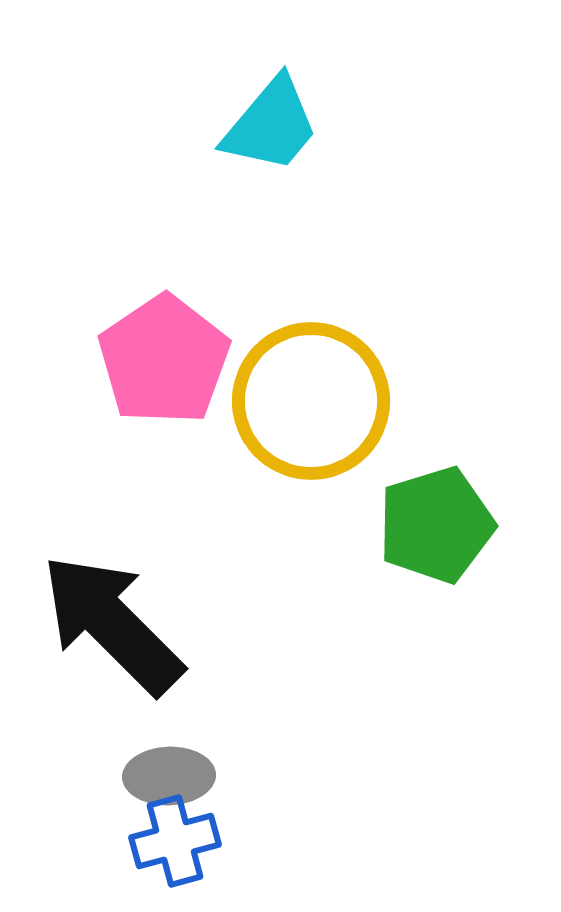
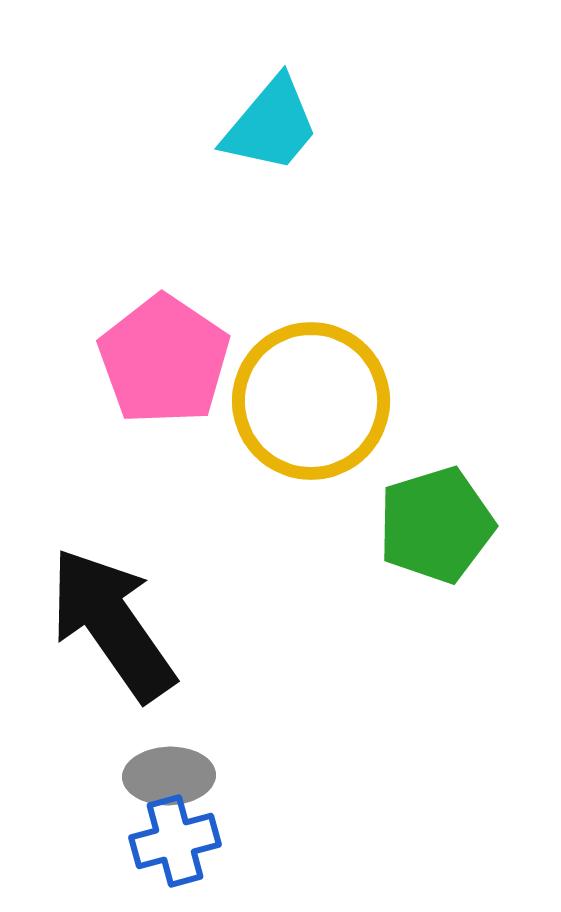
pink pentagon: rotated 4 degrees counterclockwise
black arrow: rotated 10 degrees clockwise
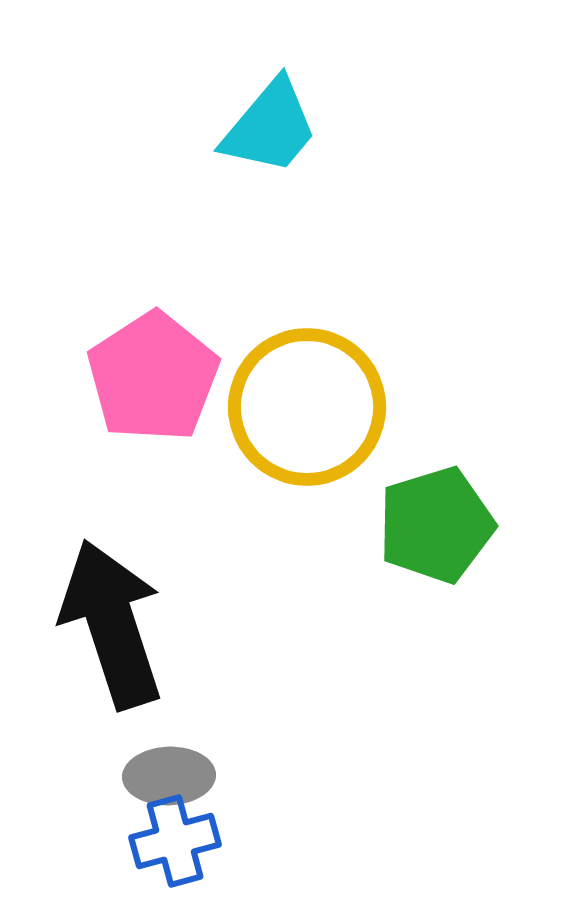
cyan trapezoid: moved 1 px left, 2 px down
pink pentagon: moved 11 px left, 17 px down; rotated 5 degrees clockwise
yellow circle: moved 4 px left, 6 px down
black arrow: rotated 17 degrees clockwise
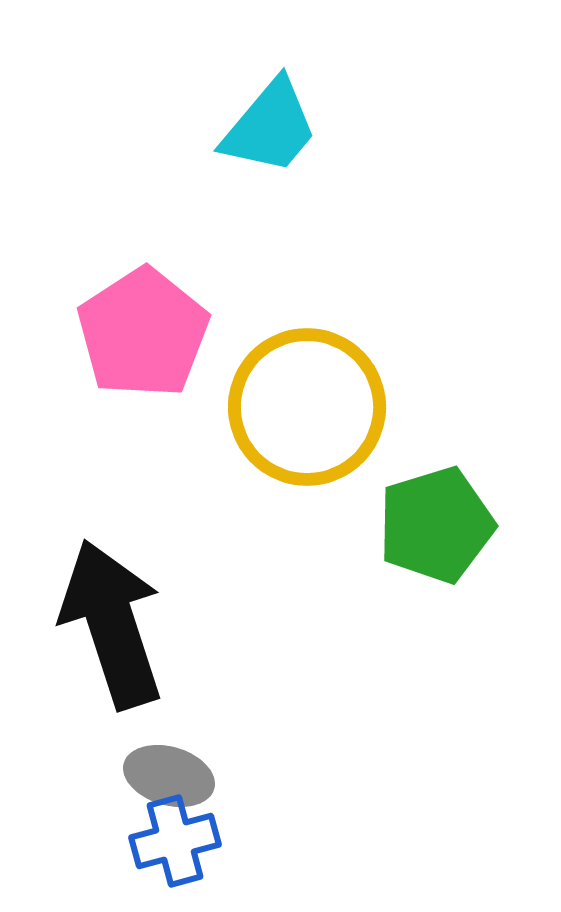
pink pentagon: moved 10 px left, 44 px up
gray ellipse: rotated 18 degrees clockwise
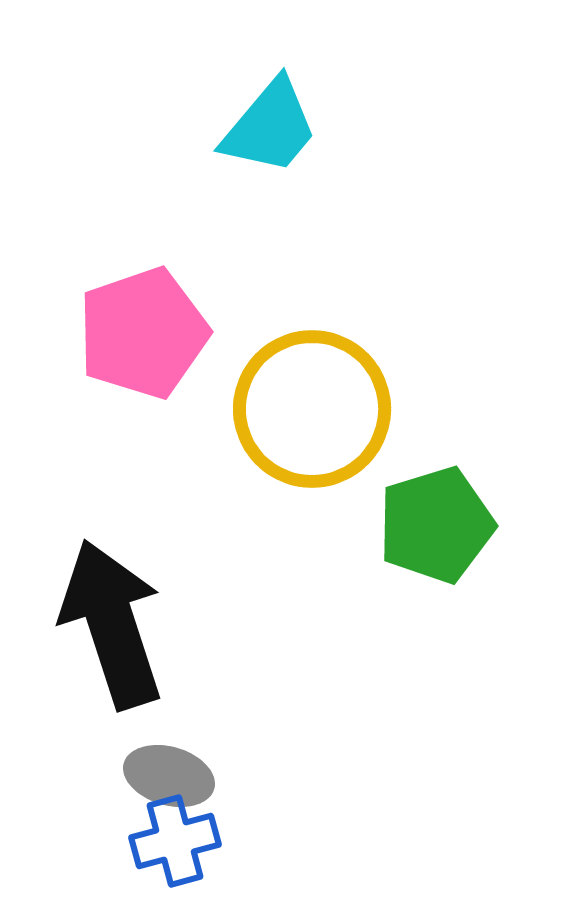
pink pentagon: rotated 14 degrees clockwise
yellow circle: moved 5 px right, 2 px down
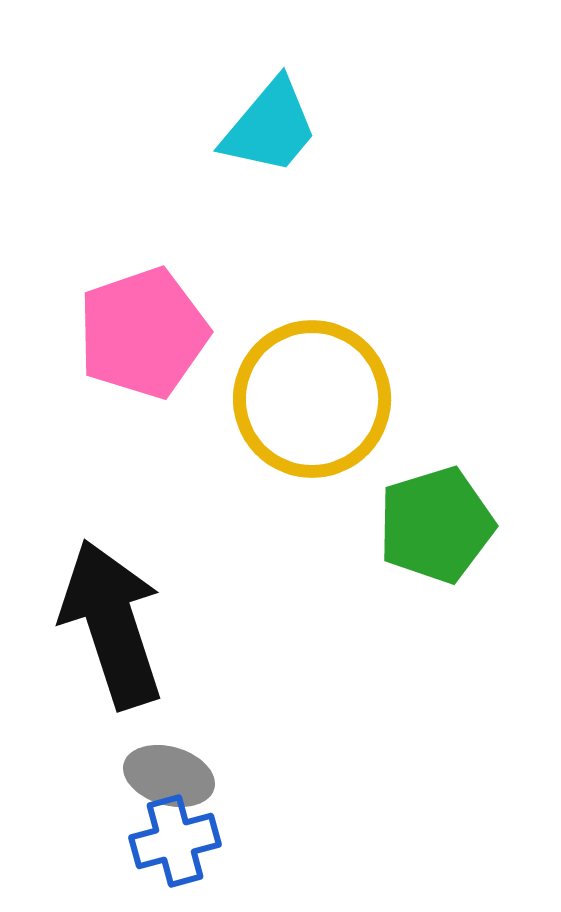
yellow circle: moved 10 px up
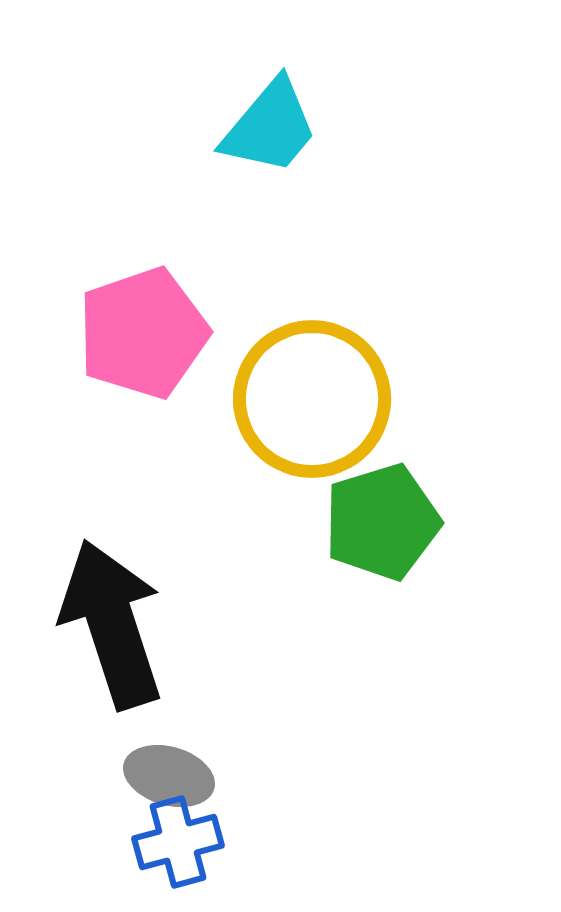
green pentagon: moved 54 px left, 3 px up
blue cross: moved 3 px right, 1 px down
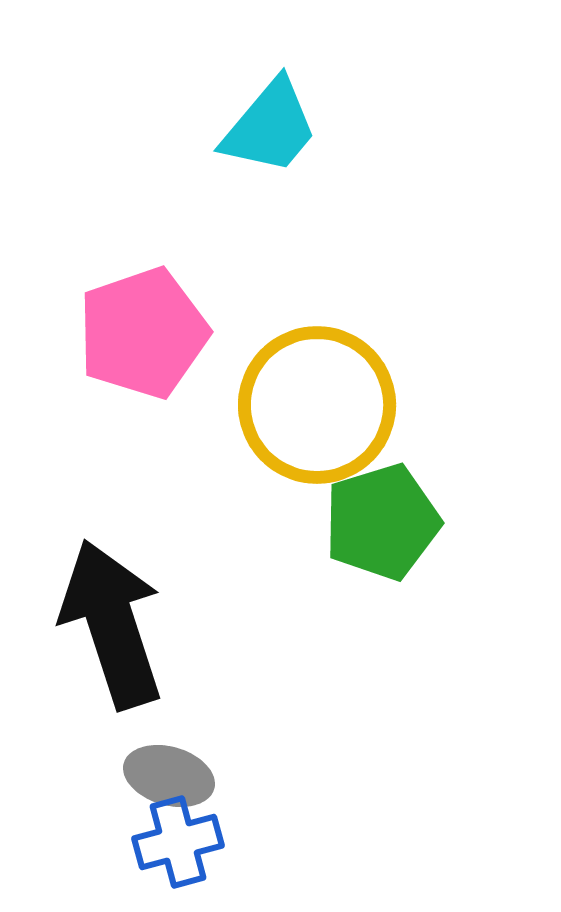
yellow circle: moved 5 px right, 6 px down
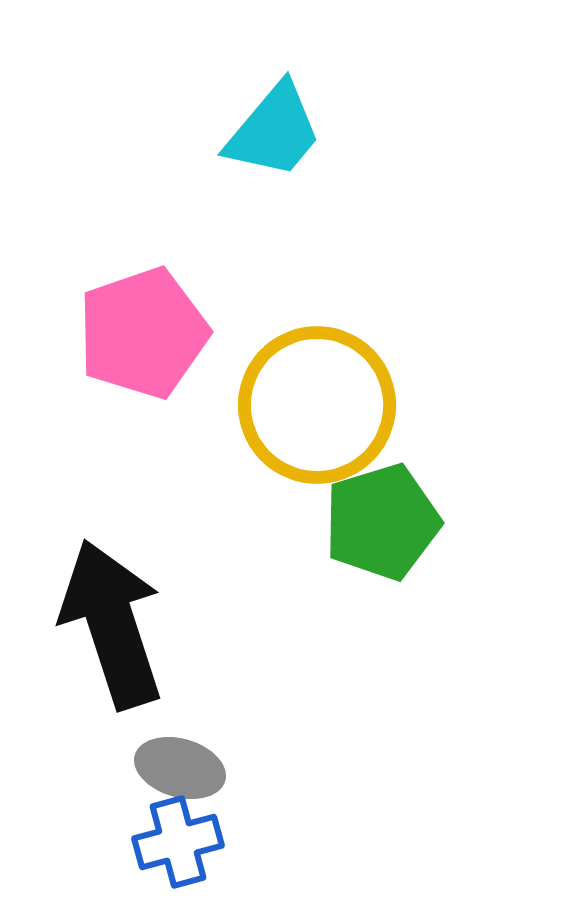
cyan trapezoid: moved 4 px right, 4 px down
gray ellipse: moved 11 px right, 8 px up
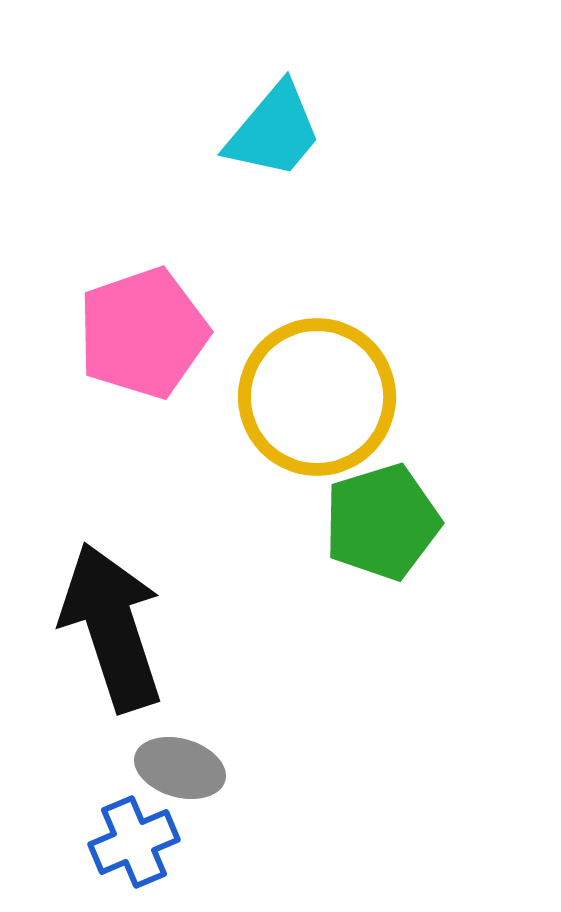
yellow circle: moved 8 px up
black arrow: moved 3 px down
blue cross: moved 44 px left; rotated 8 degrees counterclockwise
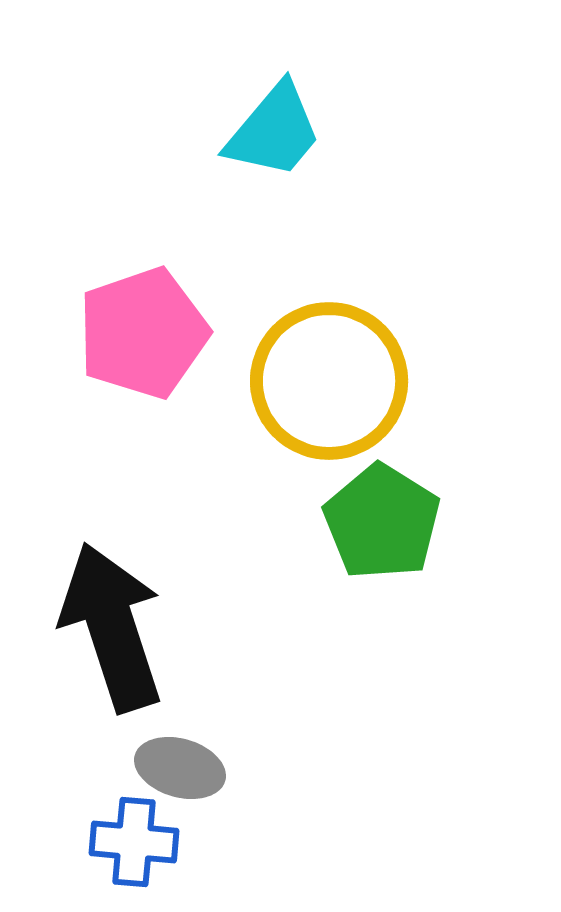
yellow circle: moved 12 px right, 16 px up
green pentagon: rotated 23 degrees counterclockwise
blue cross: rotated 28 degrees clockwise
